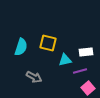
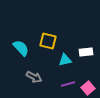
yellow square: moved 2 px up
cyan semicircle: moved 1 px down; rotated 60 degrees counterclockwise
purple line: moved 12 px left, 13 px down
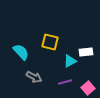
yellow square: moved 2 px right, 1 px down
cyan semicircle: moved 4 px down
cyan triangle: moved 5 px right, 1 px down; rotated 16 degrees counterclockwise
purple line: moved 3 px left, 2 px up
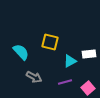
white rectangle: moved 3 px right, 2 px down
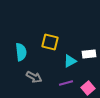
cyan semicircle: rotated 36 degrees clockwise
purple line: moved 1 px right, 1 px down
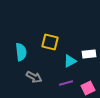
pink square: rotated 16 degrees clockwise
